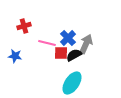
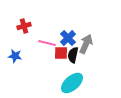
black semicircle: moved 1 px left; rotated 49 degrees counterclockwise
cyan ellipse: rotated 15 degrees clockwise
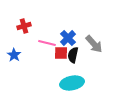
gray arrow: moved 8 px right; rotated 114 degrees clockwise
blue star: moved 1 px left, 1 px up; rotated 24 degrees clockwise
cyan ellipse: rotated 30 degrees clockwise
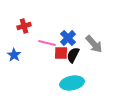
black semicircle: rotated 14 degrees clockwise
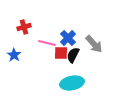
red cross: moved 1 px down
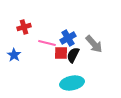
blue cross: rotated 14 degrees clockwise
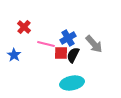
red cross: rotated 32 degrees counterclockwise
pink line: moved 1 px left, 1 px down
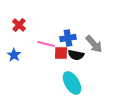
red cross: moved 5 px left, 2 px up
blue cross: rotated 21 degrees clockwise
black semicircle: moved 3 px right; rotated 105 degrees counterclockwise
cyan ellipse: rotated 70 degrees clockwise
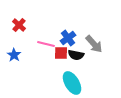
blue cross: rotated 28 degrees counterclockwise
